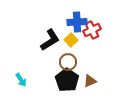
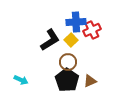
blue cross: moved 1 px left
cyan arrow: rotated 32 degrees counterclockwise
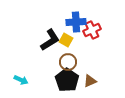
yellow square: moved 5 px left; rotated 16 degrees counterclockwise
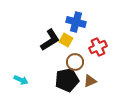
blue cross: rotated 18 degrees clockwise
red cross: moved 6 px right, 17 px down
brown circle: moved 7 px right
black pentagon: rotated 25 degrees clockwise
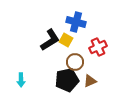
cyan arrow: rotated 64 degrees clockwise
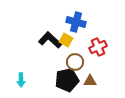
black L-shape: rotated 105 degrees counterclockwise
brown triangle: rotated 24 degrees clockwise
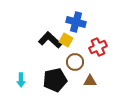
black pentagon: moved 12 px left
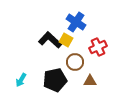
blue cross: rotated 18 degrees clockwise
cyan arrow: rotated 32 degrees clockwise
